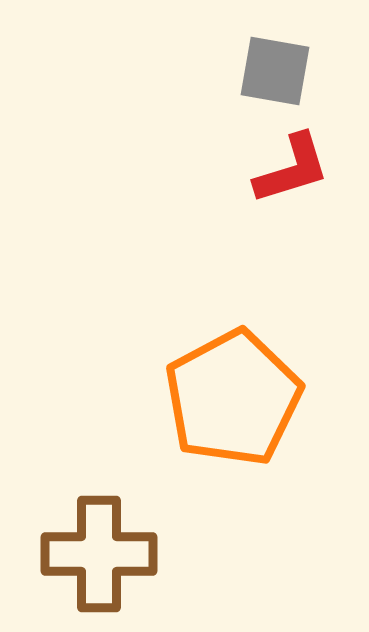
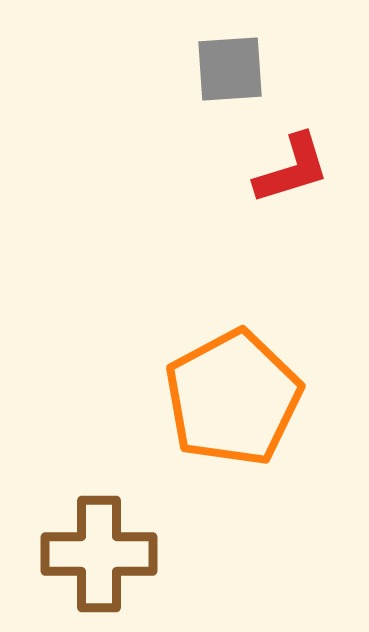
gray square: moved 45 px left, 2 px up; rotated 14 degrees counterclockwise
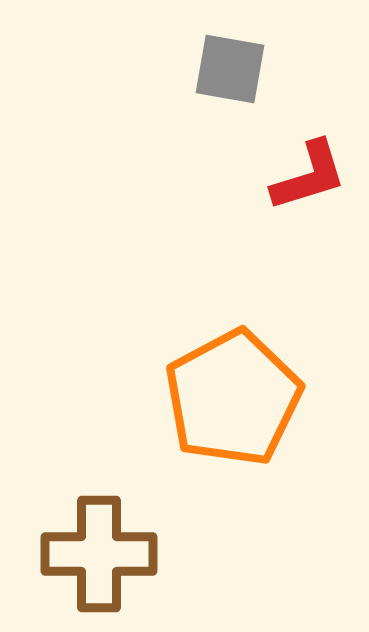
gray square: rotated 14 degrees clockwise
red L-shape: moved 17 px right, 7 px down
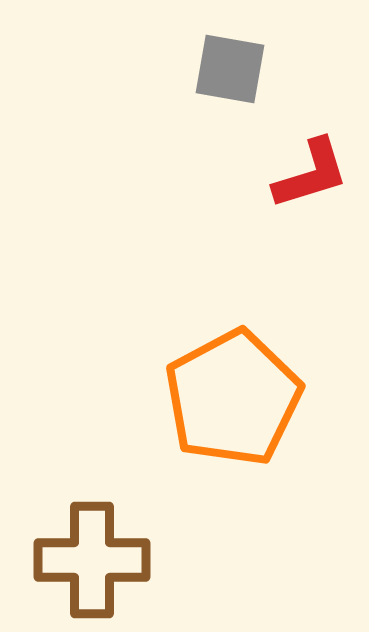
red L-shape: moved 2 px right, 2 px up
brown cross: moved 7 px left, 6 px down
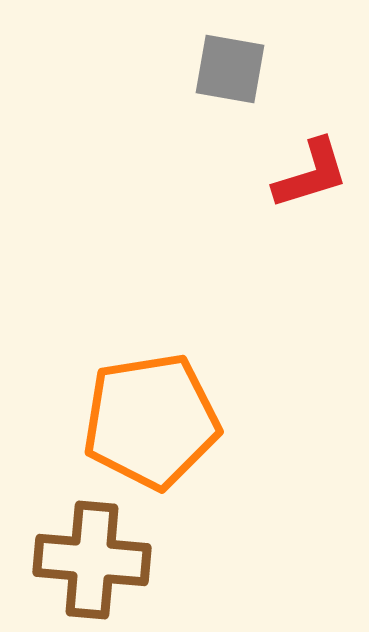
orange pentagon: moved 82 px left, 23 px down; rotated 19 degrees clockwise
brown cross: rotated 5 degrees clockwise
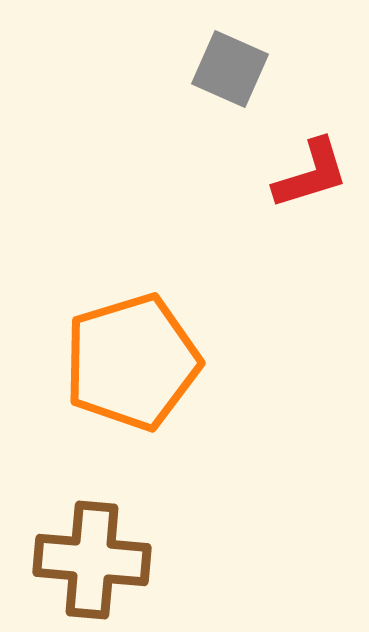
gray square: rotated 14 degrees clockwise
orange pentagon: moved 19 px left, 59 px up; rotated 8 degrees counterclockwise
